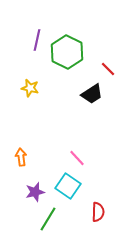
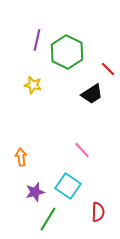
yellow star: moved 3 px right, 3 px up
pink line: moved 5 px right, 8 px up
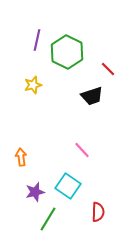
yellow star: rotated 30 degrees counterclockwise
black trapezoid: moved 2 px down; rotated 15 degrees clockwise
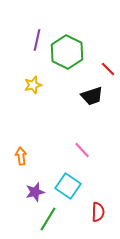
orange arrow: moved 1 px up
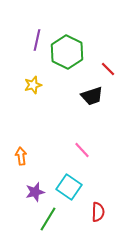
cyan square: moved 1 px right, 1 px down
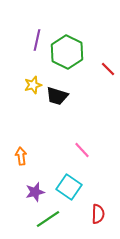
black trapezoid: moved 35 px left; rotated 35 degrees clockwise
red semicircle: moved 2 px down
green line: rotated 25 degrees clockwise
